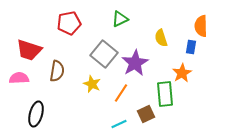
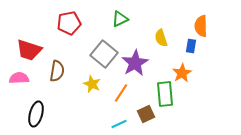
blue rectangle: moved 1 px up
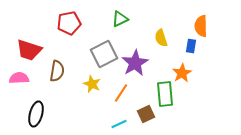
gray square: rotated 24 degrees clockwise
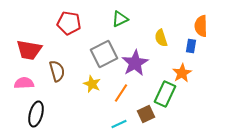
red pentagon: rotated 20 degrees clockwise
red trapezoid: rotated 8 degrees counterclockwise
brown semicircle: rotated 25 degrees counterclockwise
pink semicircle: moved 5 px right, 5 px down
green rectangle: rotated 30 degrees clockwise
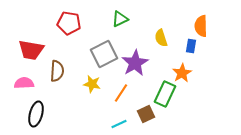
red trapezoid: moved 2 px right
brown semicircle: rotated 20 degrees clockwise
yellow star: rotated 12 degrees counterclockwise
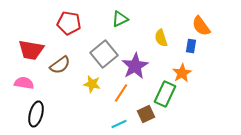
orange semicircle: rotated 35 degrees counterclockwise
gray square: rotated 12 degrees counterclockwise
purple star: moved 3 px down
brown semicircle: moved 3 px right, 6 px up; rotated 50 degrees clockwise
pink semicircle: rotated 12 degrees clockwise
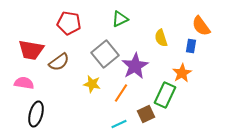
gray square: moved 1 px right
brown semicircle: moved 1 px left, 3 px up
green rectangle: moved 1 px down
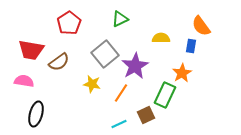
red pentagon: rotated 30 degrees clockwise
yellow semicircle: rotated 108 degrees clockwise
pink semicircle: moved 2 px up
brown square: moved 1 px down
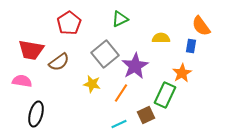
pink semicircle: moved 2 px left
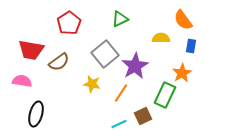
orange semicircle: moved 18 px left, 6 px up
brown square: moved 3 px left, 1 px down
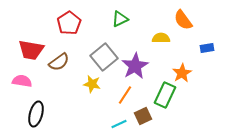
blue rectangle: moved 16 px right, 2 px down; rotated 72 degrees clockwise
gray square: moved 1 px left, 3 px down
orange line: moved 4 px right, 2 px down
